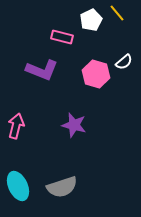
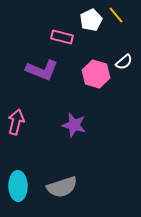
yellow line: moved 1 px left, 2 px down
pink arrow: moved 4 px up
cyan ellipse: rotated 24 degrees clockwise
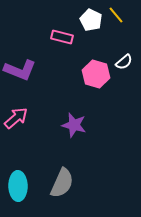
white pentagon: rotated 20 degrees counterclockwise
purple L-shape: moved 22 px left
pink arrow: moved 4 px up; rotated 35 degrees clockwise
gray semicircle: moved 4 px up; rotated 48 degrees counterclockwise
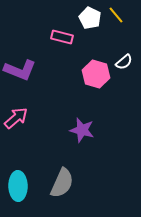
white pentagon: moved 1 px left, 2 px up
purple star: moved 8 px right, 5 px down
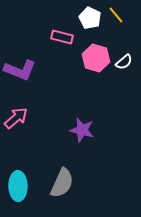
pink hexagon: moved 16 px up
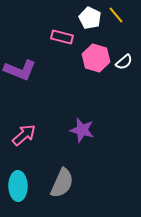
pink arrow: moved 8 px right, 17 px down
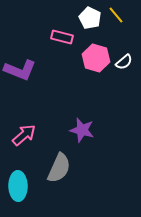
gray semicircle: moved 3 px left, 15 px up
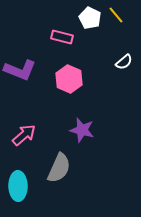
pink hexagon: moved 27 px left, 21 px down; rotated 8 degrees clockwise
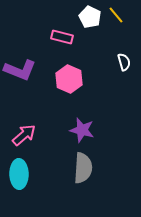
white pentagon: moved 1 px up
white semicircle: rotated 66 degrees counterclockwise
gray semicircle: moved 24 px right; rotated 20 degrees counterclockwise
cyan ellipse: moved 1 px right, 12 px up
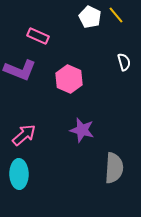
pink rectangle: moved 24 px left, 1 px up; rotated 10 degrees clockwise
gray semicircle: moved 31 px right
